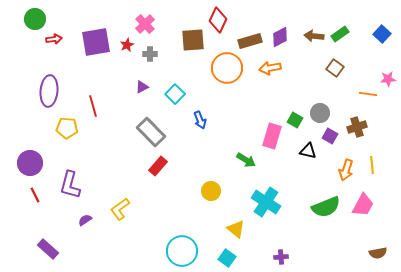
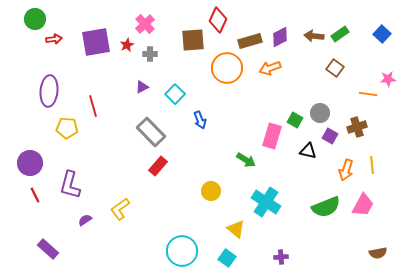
orange arrow at (270, 68): rotated 10 degrees counterclockwise
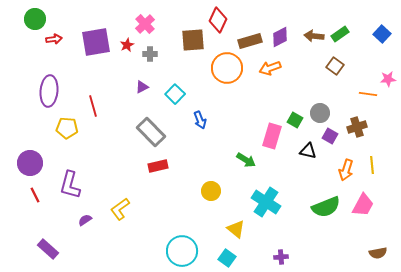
brown square at (335, 68): moved 2 px up
red rectangle at (158, 166): rotated 36 degrees clockwise
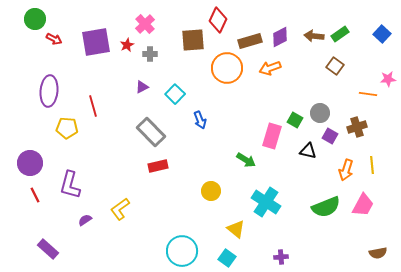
red arrow at (54, 39): rotated 35 degrees clockwise
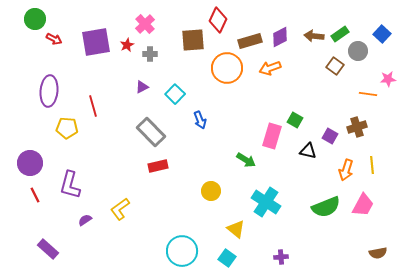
gray circle at (320, 113): moved 38 px right, 62 px up
